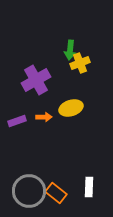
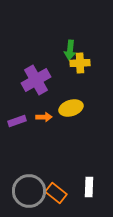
yellow cross: rotated 18 degrees clockwise
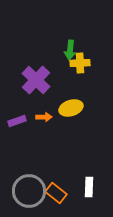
purple cross: rotated 16 degrees counterclockwise
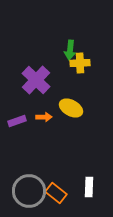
yellow ellipse: rotated 45 degrees clockwise
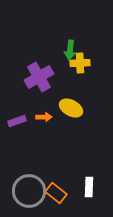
purple cross: moved 3 px right, 3 px up; rotated 16 degrees clockwise
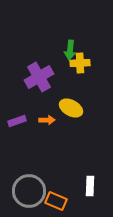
orange arrow: moved 3 px right, 3 px down
white rectangle: moved 1 px right, 1 px up
orange rectangle: moved 8 px down; rotated 15 degrees counterclockwise
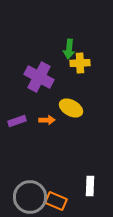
green arrow: moved 1 px left, 1 px up
purple cross: rotated 32 degrees counterclockwise
gray circle: moved 1 px right, 6 px down
